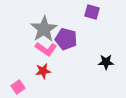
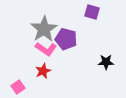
red star: rotated 14 degrees counterclockwise
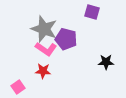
gray star: rotated 20 degrees counterclockwise
red star: rotated 28 degrees clockwise
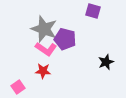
purple square: moved 1 px right, 1 px up
purple pentagon: moved 1 px left
black star: rotated 21 degrees counterclockwise
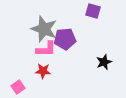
purple pentagon: rotated 20 degrees counterclockwise
pink L-shape: rotated 35 degrees counterclockwise
black star: moved 2 px left
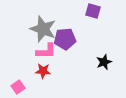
gray star: moved 1 px left
pink L-shape: moved 2 px down
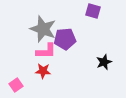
pink square: moved 2 px left, 2 px up
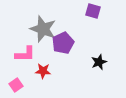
purple pentagon: moved 2 px left, 4 px down; rotated 20 degrees counterclockwise
pink L-shape: moved 21 px left, 3 px down
black star: moved 5 px left
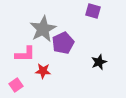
gray star: rotated 24 degrees clockwise
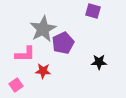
black star: rotated 21 degrees clockwise
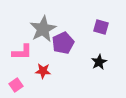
purple square: moved 8 px right, 16 px down
pink L-shape: moved 3 px left, 2 px up
black star: rotated 28 degrees counterclockwise
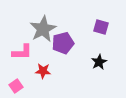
purple pentagon: rotated 10 degrees clockwise
pink square: moved 1 px down
